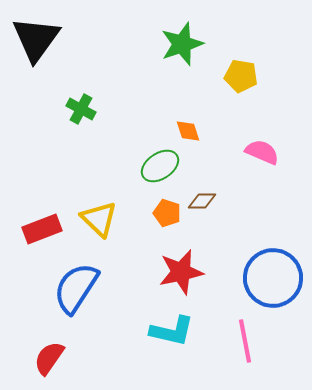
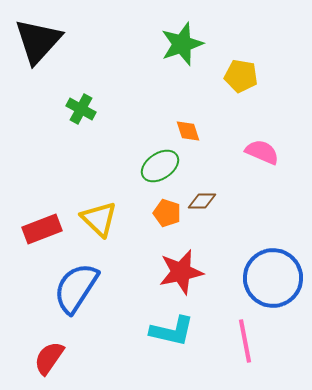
black triangle: moved 2 px right, 2 px down; rotated 6 degrees clockwise
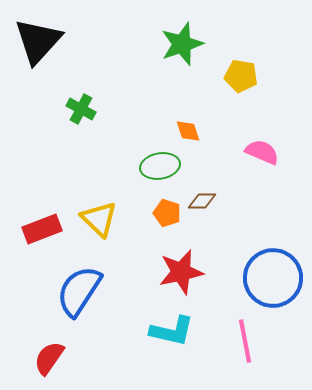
green ellipse: rotated 24 degrees clockwise
blue semicircle: moved 3 px right, 3 px down
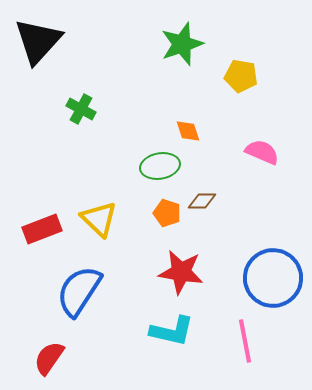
red star: rotated 21 degrees clockwise
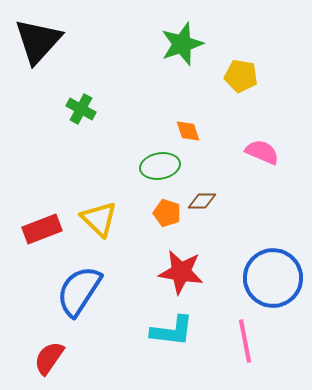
cyan L-shape: rotated 6 degrees counterclockwise
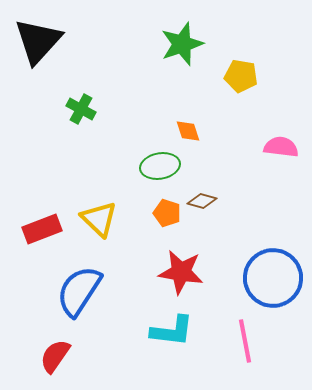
pink semicircle: moved 19 px right, 5 px up; rotated 16 degrees counterclockwise
brown diamond: rotated 16 degrees clockwise
red semicircle: moved 6 px right, 2 px up
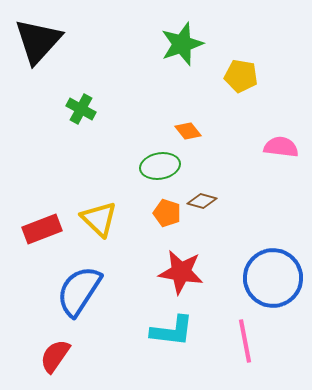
orange diamond: rotated 20 degrees counterclockwise
